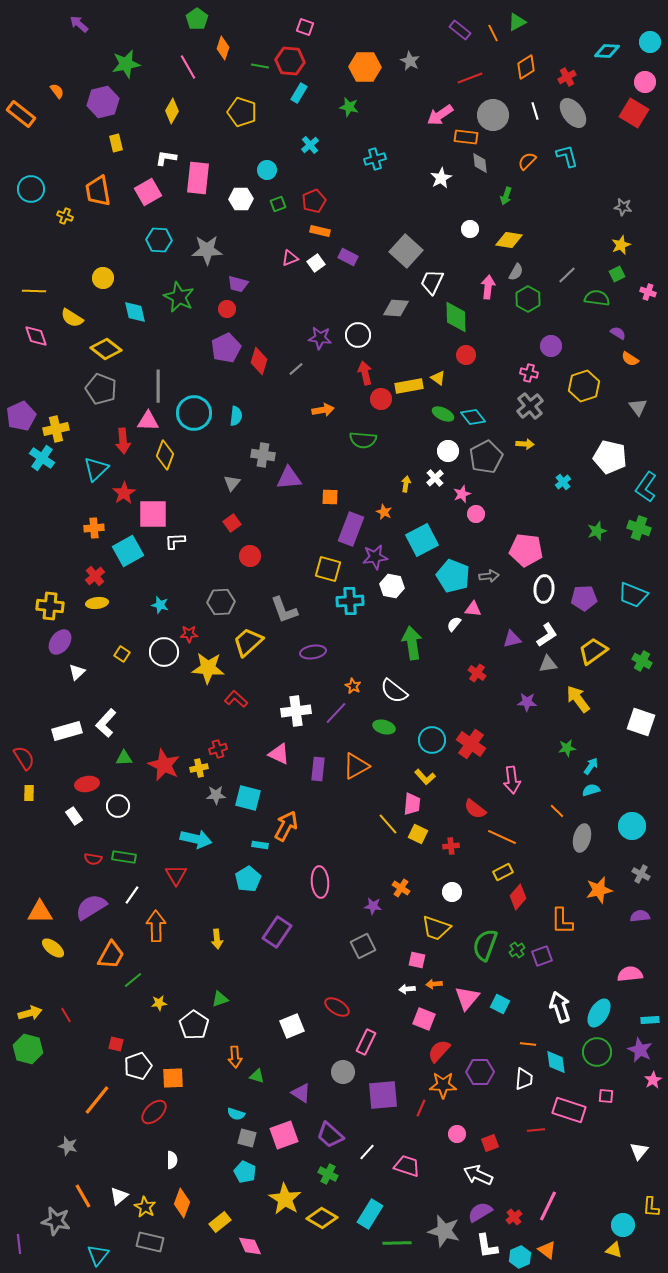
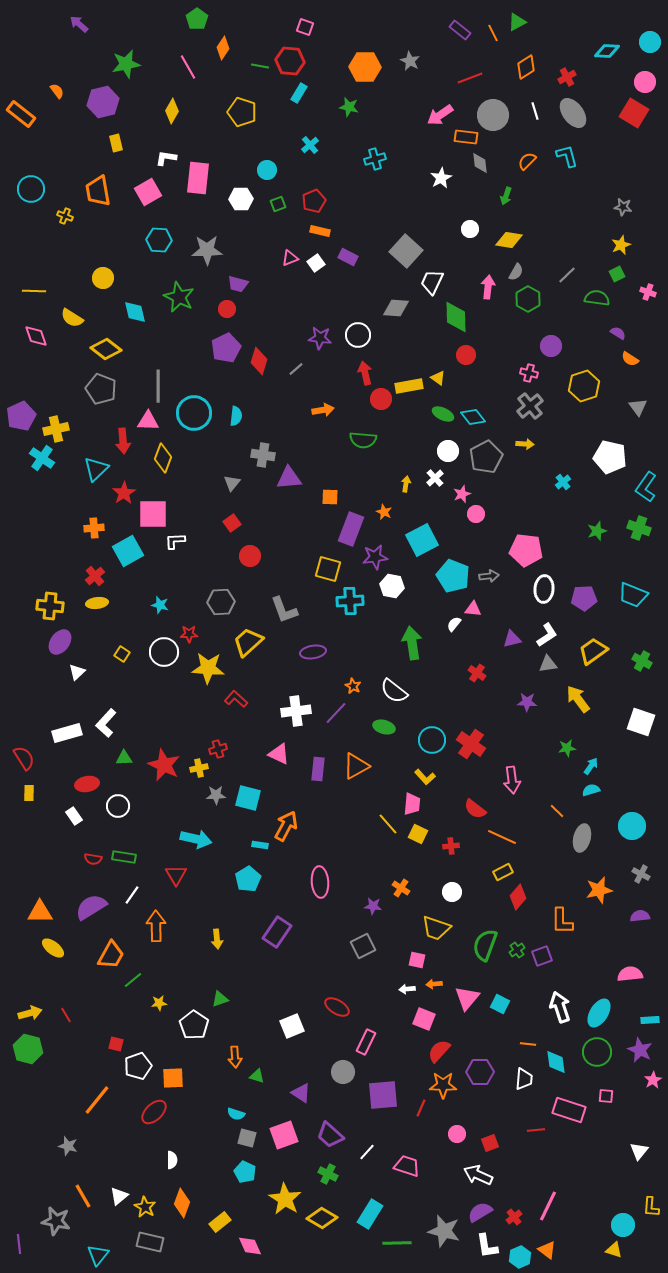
orange diamond at (223, 48): rotated 15 degrees clockwise
yellow diamond at (165, 455): moved 2 px left, 3 px down
white rectangle at (67, 731): moved 2 px down
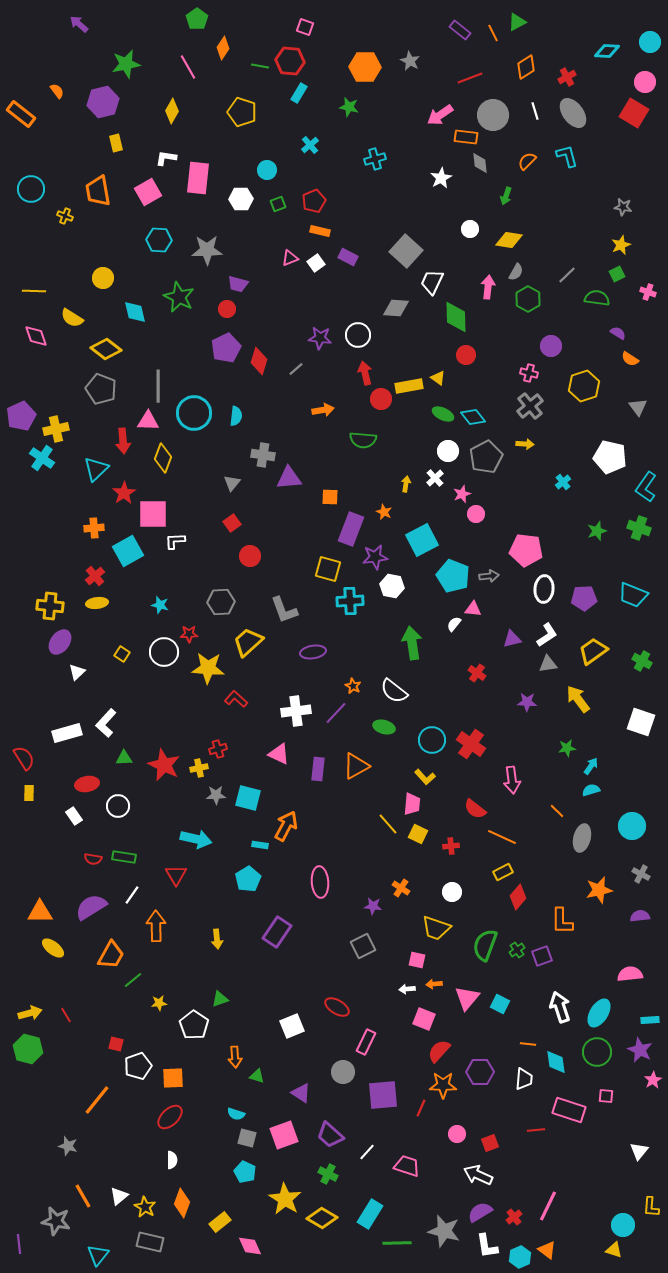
red ellipse at (154, 1112): moved 16 px right, 5 px down
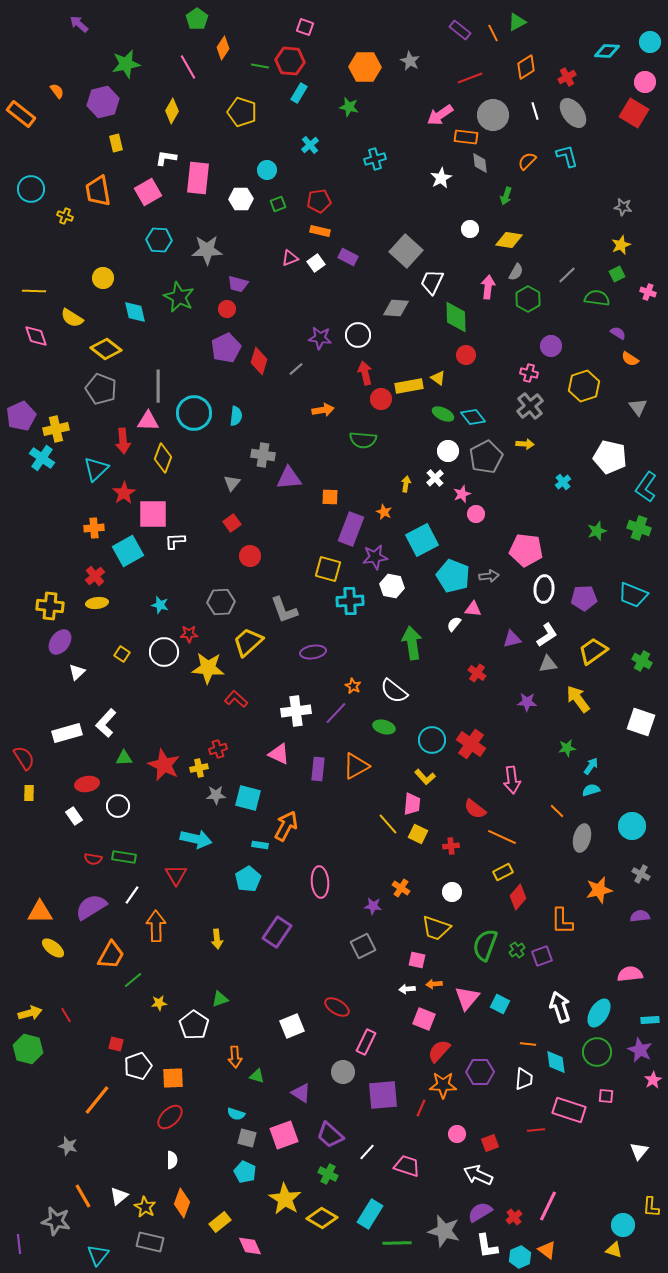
red pentagon at (314, 201): moved 5 px right; rotated 15 degrees clockwise
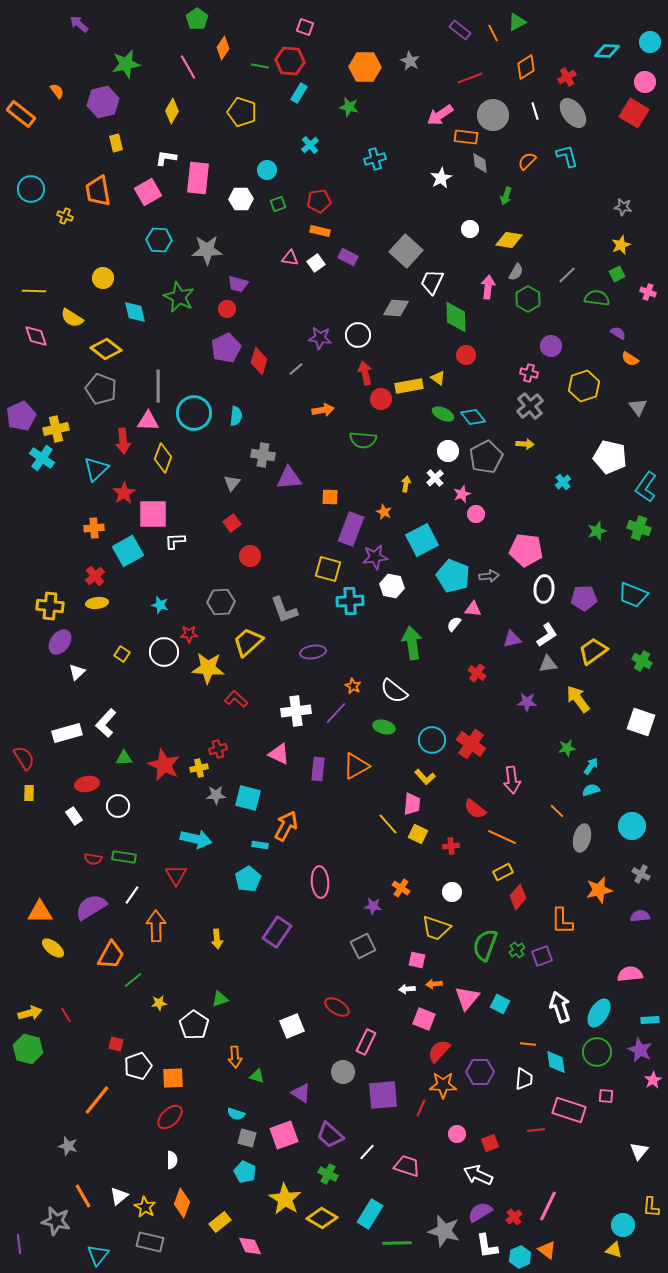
pink triangle at (290, 258): rotated 30 degrees clockwise
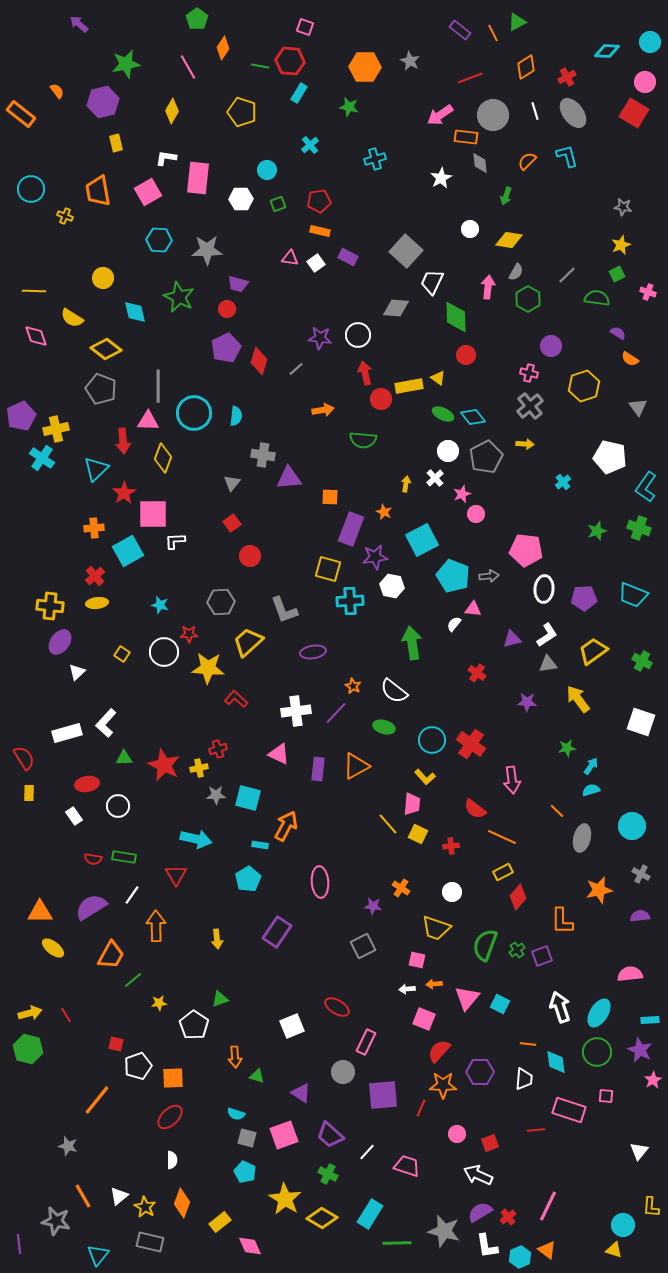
red cross at (514, 1217): moved 6 px left
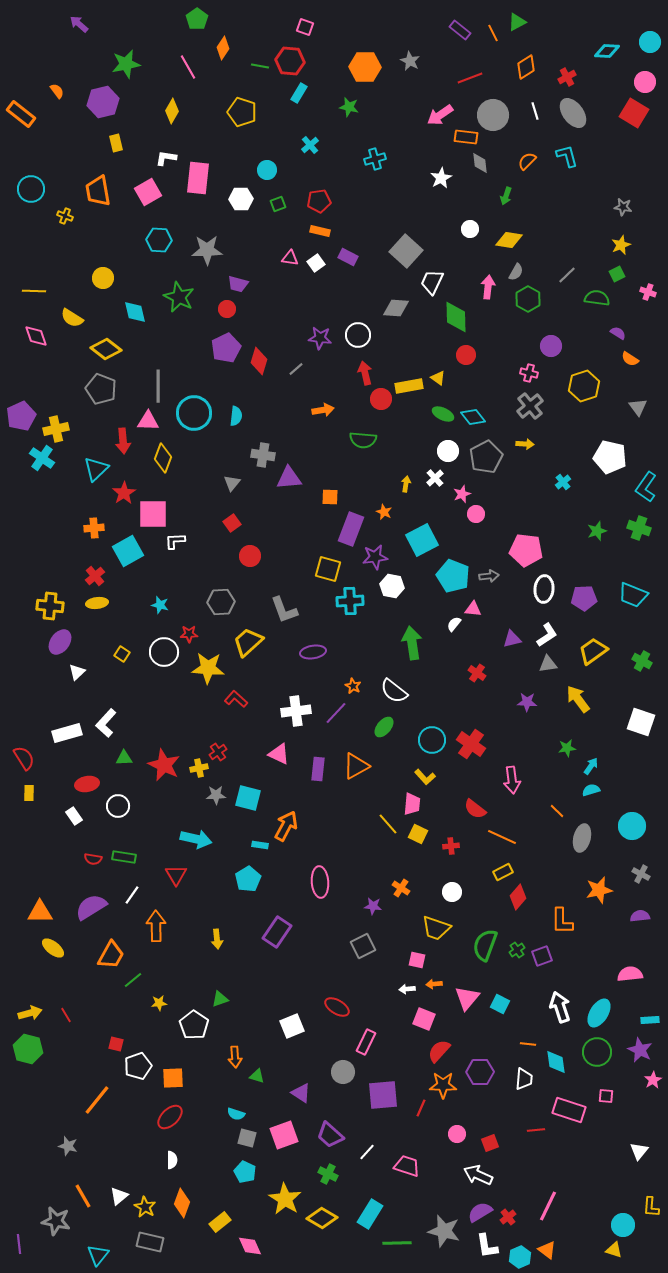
green ellipse at (384, 727): rotated 65 degrees counterclockwise
red cross at (218, 749): moved 3 px down; rotated 18 degrees counterclockwise
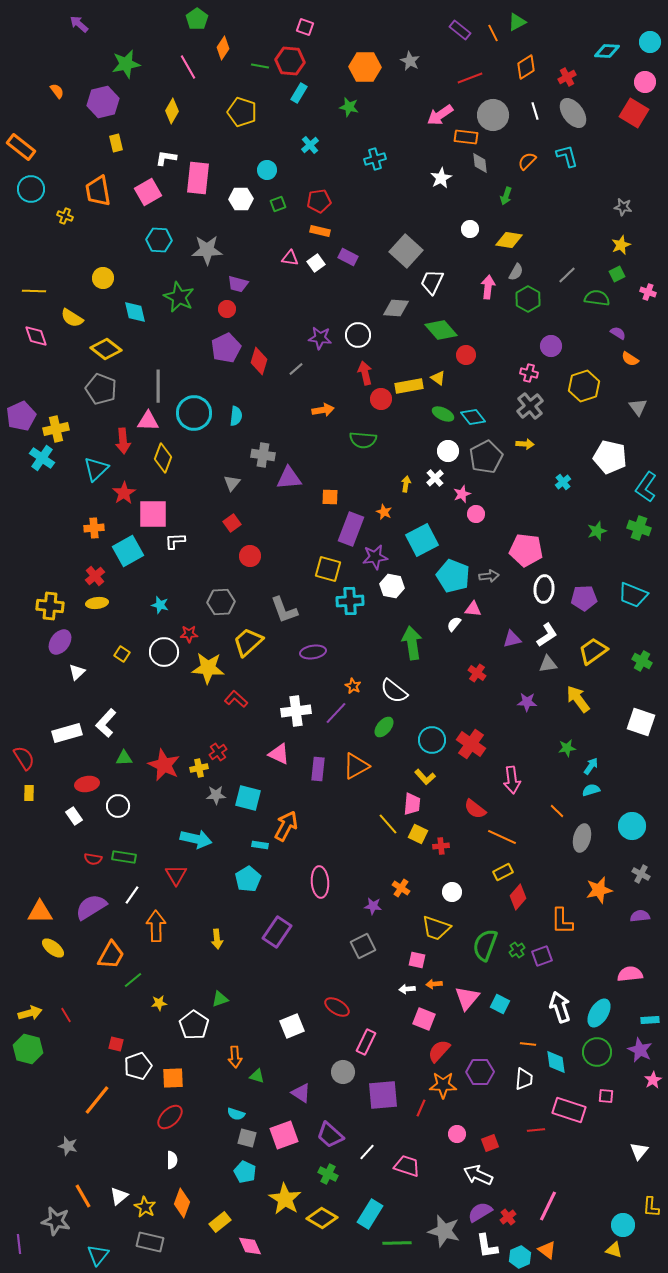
orange rectangle at (21, 114): moved 33 px down
green diamond at (456, 317): moved 15 px left, 13 px down; rotated 40 degrees counterclockwise
red cross at (451, 846): moved 10 px left
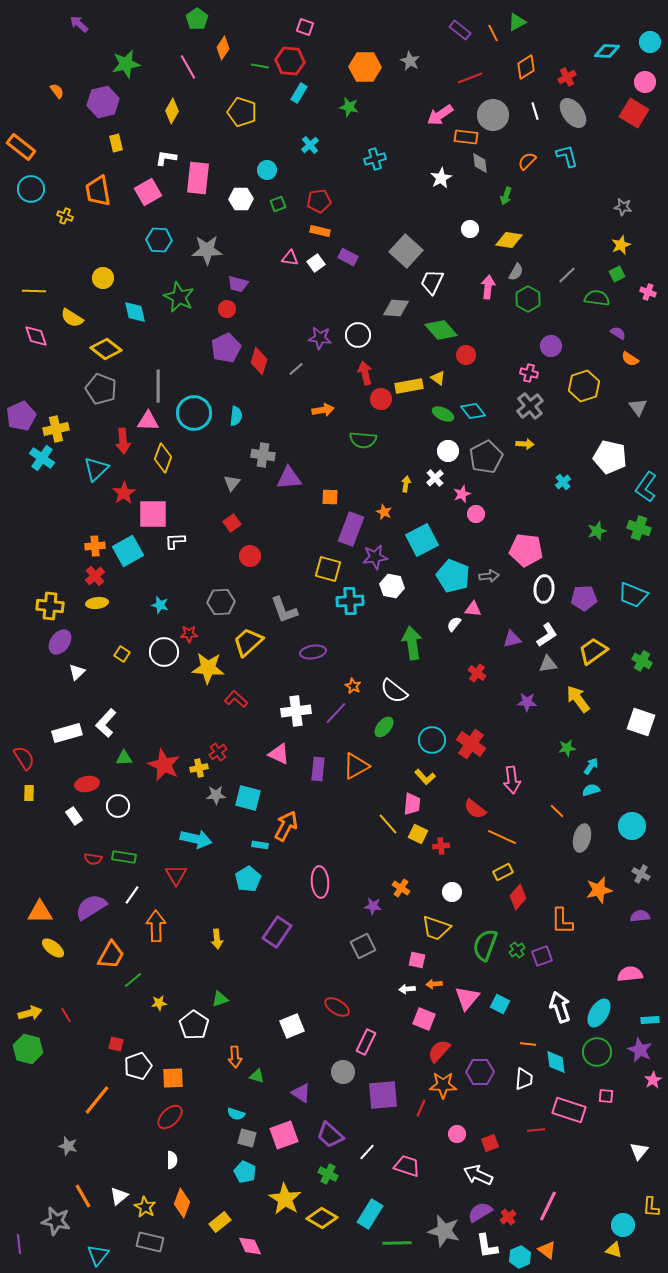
cyan diamond at (473, 417): moved 6 px up
orange cross at (94, 528): moved 1 px right, 18 px down
